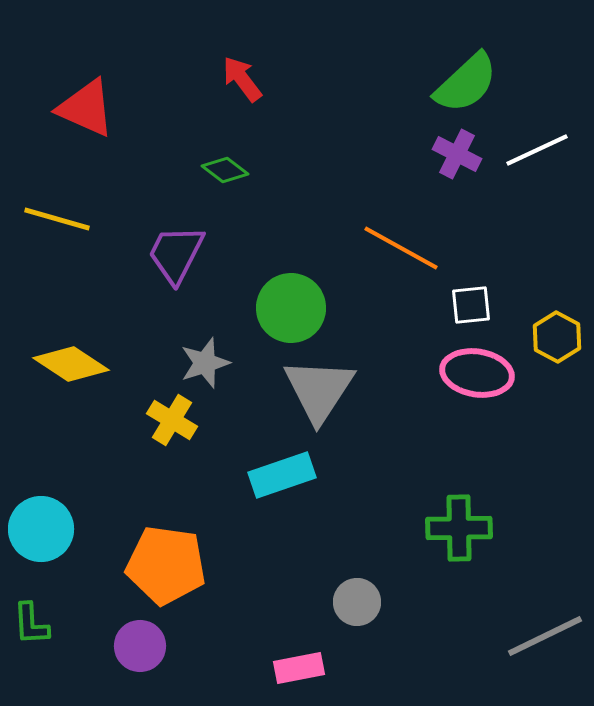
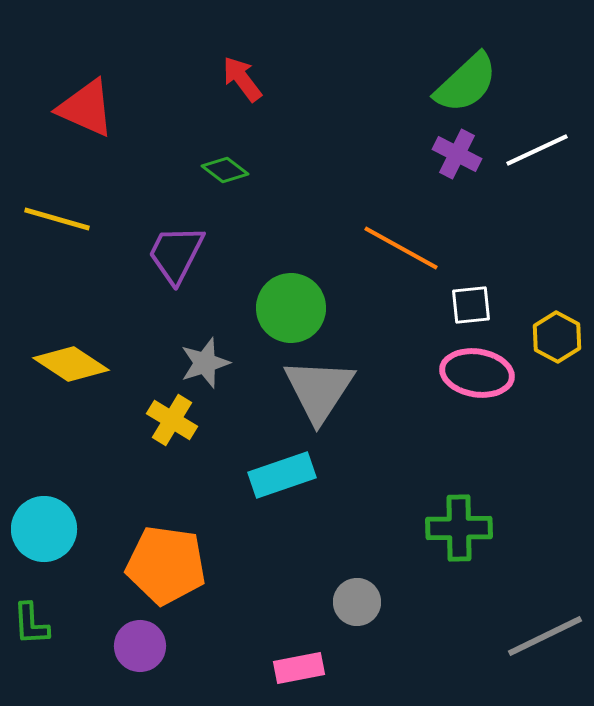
cyan circle: moved 3 px right
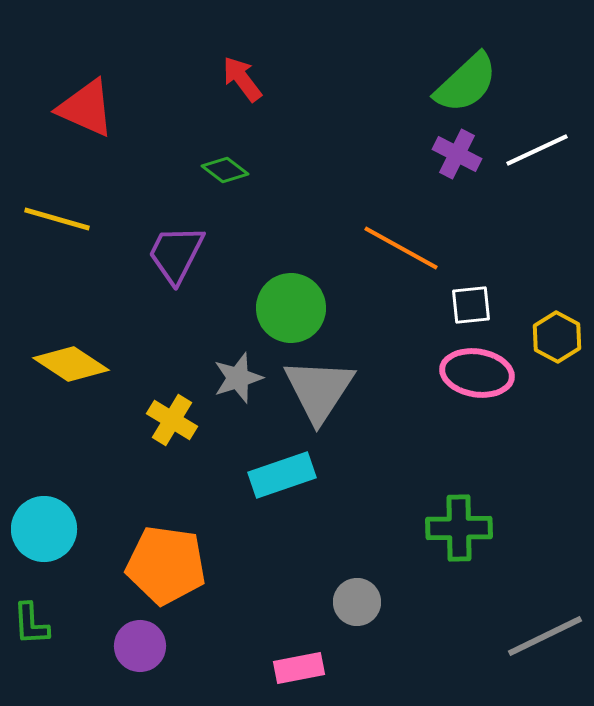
gray star: moved 33 px right, 15 px down
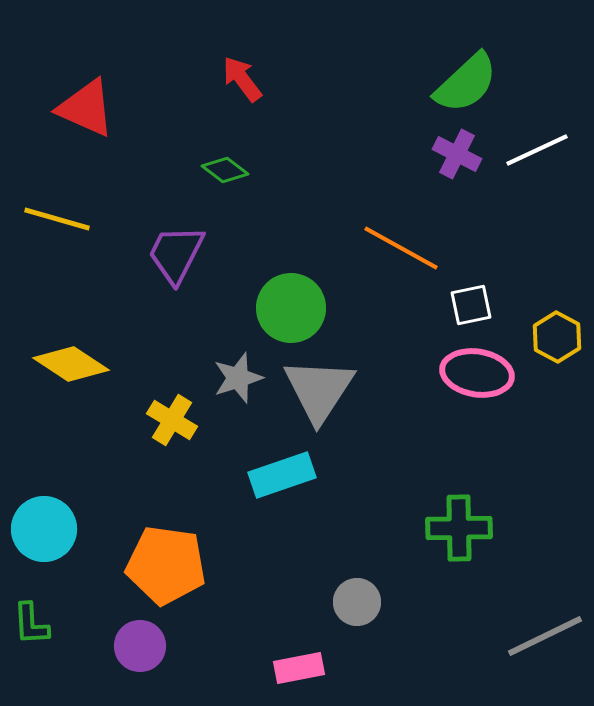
white square: rotated 6 degrees counterclockwise
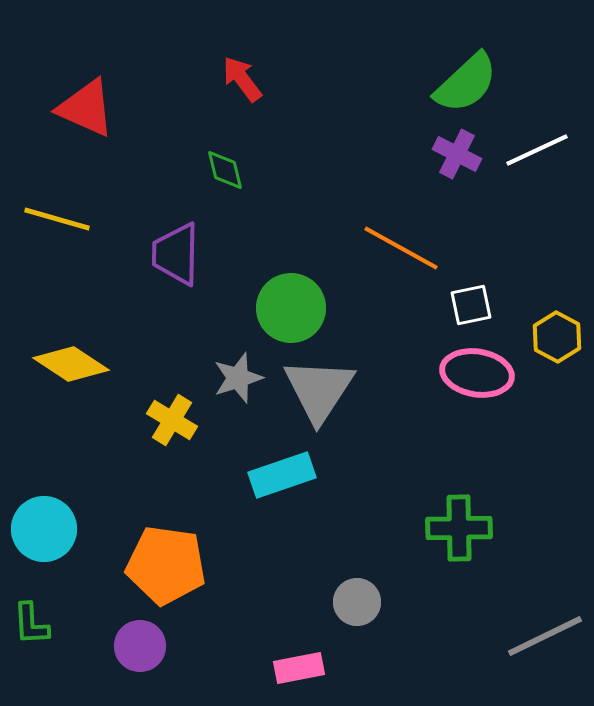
green diamond: rotated 39 degrees clockwise
purple trapezoid: rotated 26 degrees counterclockwise
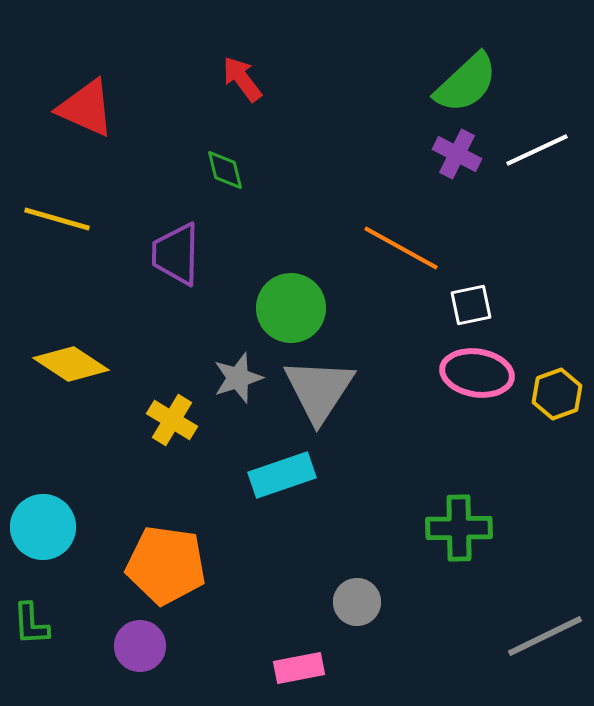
yellow hexagon: moved 57 px down; rotated 12 degrees clockwise
cyan circle: moved 1 px left, 2 px up
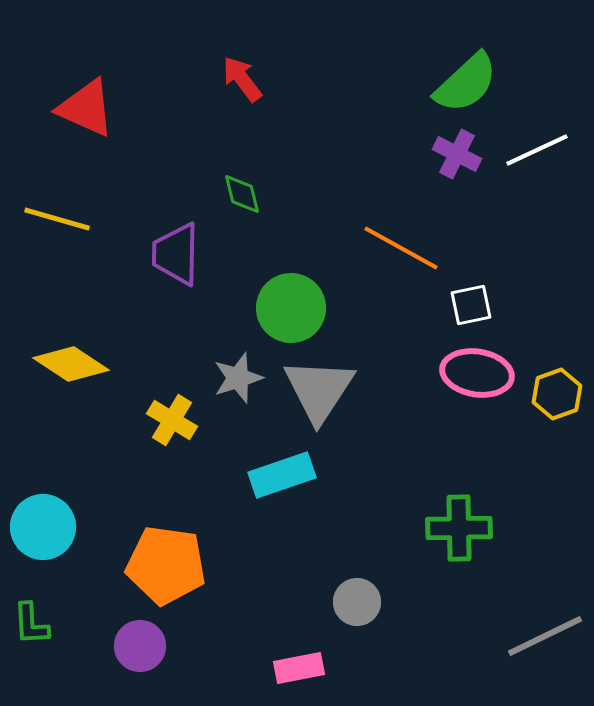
green diamond: moved 17 px right, 24 px down
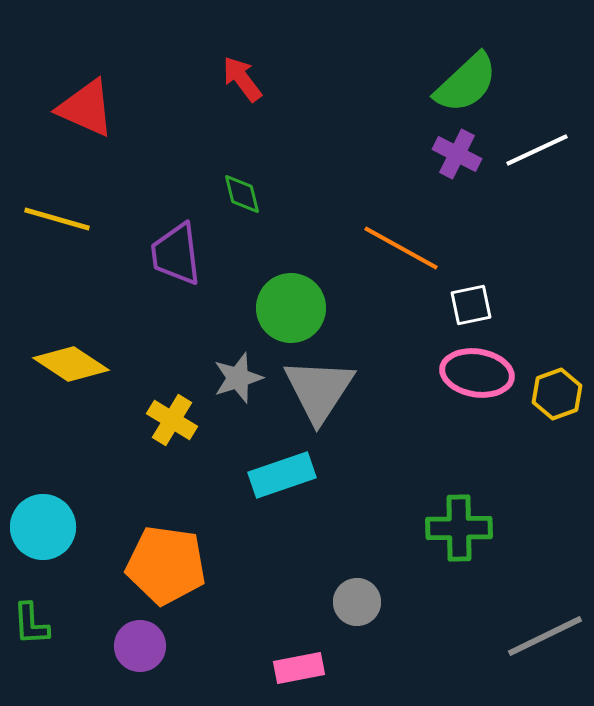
purple trapezoid: rotated 8 degrees counterclockwise
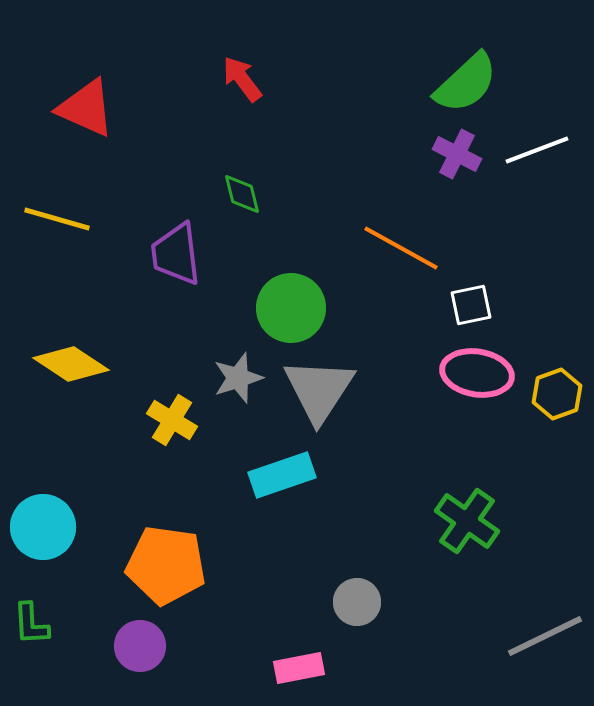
white line: rotated 4 degrees clockwise
green cross: moved 8 px right, 7 px up; rotated 36 degrees clockwise
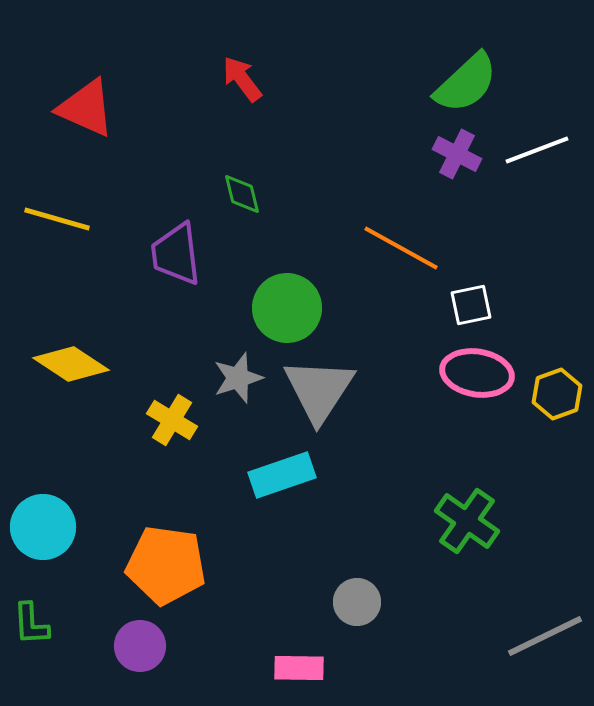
green circle: moved 4 px left
pink rectangle: rotated 12 degrees clockwise
